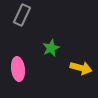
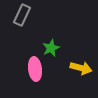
pink ellipse: moved 17 px right
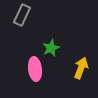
yellow arrow: rotated 85 degrees counterclockwise
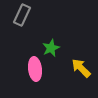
yellow arrow: rotated 65 degrees counterclockwise
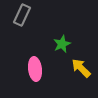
green star: moved 11 px right, 4 px up
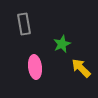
gray rectangle: moved 2 px right, 9 px down; rotated 35 degrees counterclockwise
pink ellipse: moved 2 px up
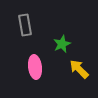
gray rectangle: moved 1 px right, 1 px down
yellow arrow: moved 2 px left, 1 px down
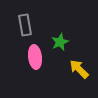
green star: moved 2 px left, 2 px up
pink ellipse: moved 10 px up
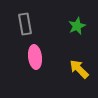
gray rectangle: moved 1 px up
green star: moved 17 px right, 16 px up
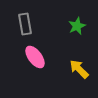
pink ellipse: rotated 30 degrees counterclockwise
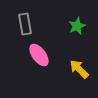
pink ellipse: moved 4 px right, 2 px up
